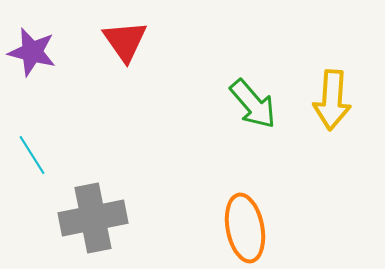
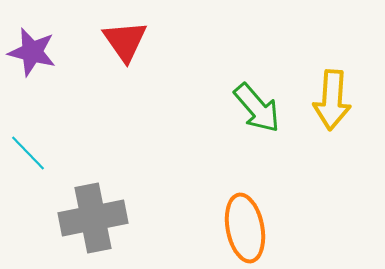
green arrow: moved 4 px right, 4 px down
cyan line: moved 4 px left, 2 px up; rotated 12 degrees counterclockwise
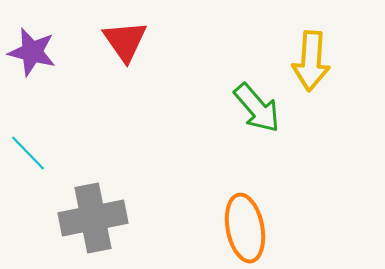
yellow arrow: moved 21 px left, 39 px up
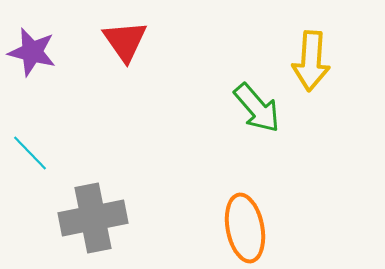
cyan line: moved 2 px right
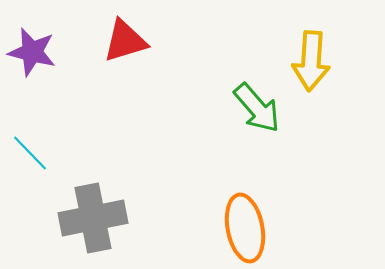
red triangle: rotated 48 degrees clockwise
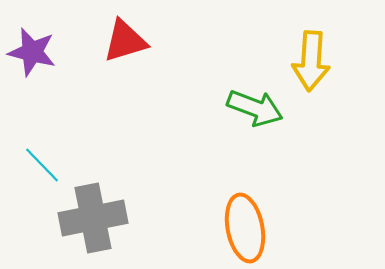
green arrow: moved 2 px left; rotated 28 degrees counterclockwise
cyan line: moved 12 px right, 12 px down
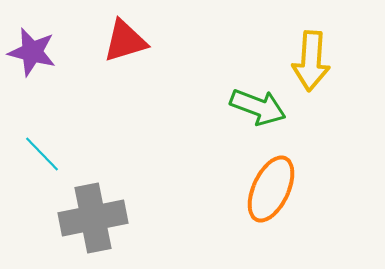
green arrow: moved 3 px right, 1 px up
cyan line: moved 11 px up
orange ellipse: moved 26 px right, 39 px up; rotated 36 degrees clockwise
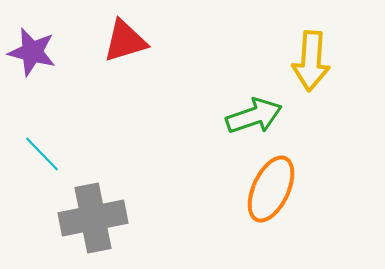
green arrow: moved 4 px left, 9 px down; rotated 40 degrees counterclockwise
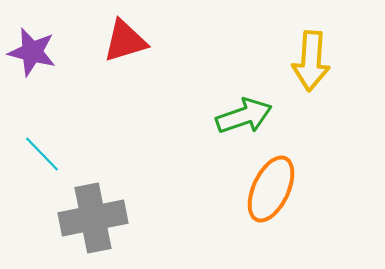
green arrow: moved 10 px left
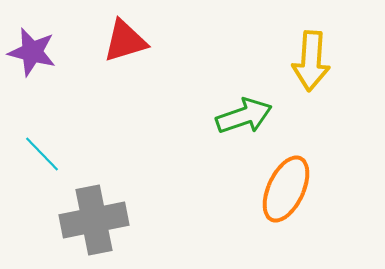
orange ellipse: moved 15 px right
gray cross: moved 1 px right, 2 px down
